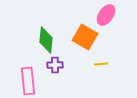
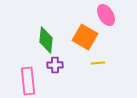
pink ellipse: rotated 65 degrees counterclockwise
yellow line: moved 3 px left, 1 px up
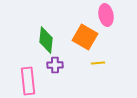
pink ellipse: rotated 20 degrees clockwise
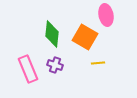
green diamond: moved 6 px right, 6 px up
purple cross: rotated 21 degrees clockwise
pink rectangle: moved 12 px up; rotated 16 degrees counterclockwise
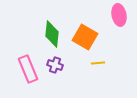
pink ellipse: moved 13 px right
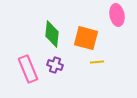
pink ellipse: moved 2 px left
orange square: moved 1 px right, 1 px down; rotated 15 degrees counterclockwise
yellow line: moved 1 px left, 1 px up
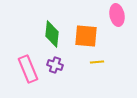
orange square: moved 2 px up; rotated 10 degrees counterclockwise
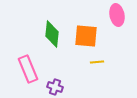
purple cross: moved 22 px down
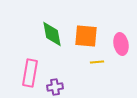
pink ellipse: moved 4 px right, 29 px down
green diamond: rotated 16 degrees counterclockwise
pink rectangle: moved 2 px right, 4 px down; rotated 32 degrees clockwise
purple cross: rotated 28 degrees counterclockwise
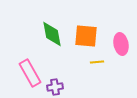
pink rectangle: rotated 40 degrees counterclockwise
